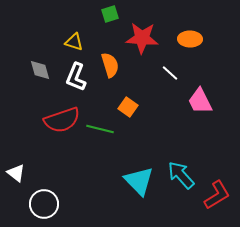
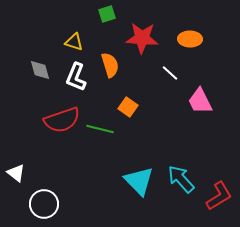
green square: moved 3 px left
cyan arrow: moved 4 px down
red L-shape: moved 2 px right, 1 px down
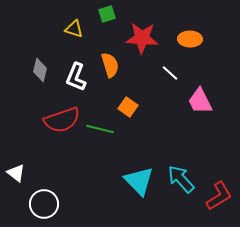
yellow triangle: moved 13 px up
gray diamond: rotated 30 degrees clockwise
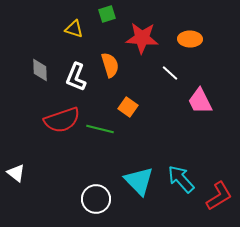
gray diamond: rotated 15 degrees counterclockwise
white circle: moved 52 px right, 5 px up
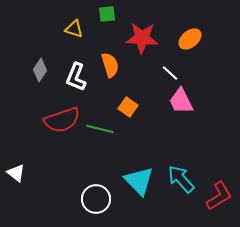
green square: rotated 12 degrees clockwise
orange ellipse: rotated 40 degrees counterclockwise
gray diamond: rotated 35 degrees clockwise
pink trapezoid: moved 19 px left
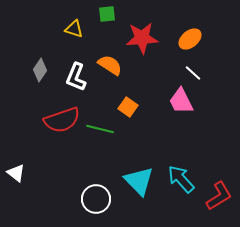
red star: rotated 8 degrees counterclockwise
orange semicircle: rotated 40 degrees counterclockwise
white line: moved 23 px right
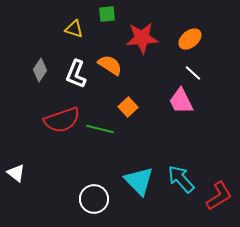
white L-shape: moved 3 px up
orange square: rotated 12 degrees clockwise
white circle: moved 2 px left
